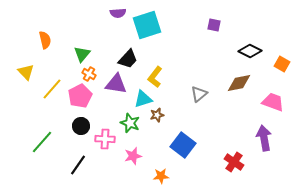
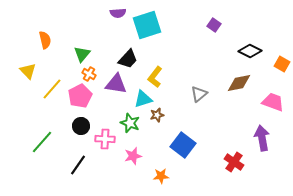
purple square: rotated 24 degrees clockwise
yellow triangle: moved 2 px right, 1 px up
purple arrow: moved 2 px left
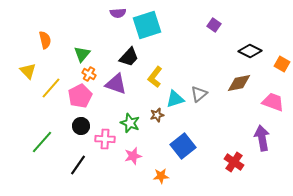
black trapezoid: moved 1 px right, 2 px up
purple triangle: rotated 10 degrees clockwise
yellow line: moved 1 px left, 1 px up
cyan triangle: moved 32 px right
blue square: moved 1 px down; rotated 15 degrees clockwise
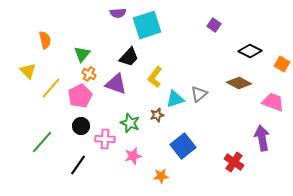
brown diamond: rotated 40 degrees clockwise
